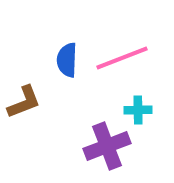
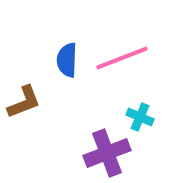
cyan cross: moved 2 px right, 7 px down; rotated 24 degrees clockwise
purple cross: moved 7 px down
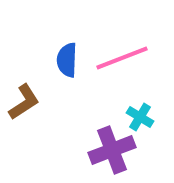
brown L-shape: rotated 12 degrees counterclockwise
cyan cross: rotated 8 degrees clockwise
purple cross: moved 5 px right, 3 px up
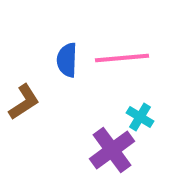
pink line: rotated 16 degrees clockwise
purple cross: rotated 15 degrees counterclockwise
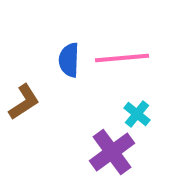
blue semicircle: moved 2 px right
cyan cross: moved 3 px left, 3 px up; rotated 8 degrees clockwise
purple cross: moved 2 px down
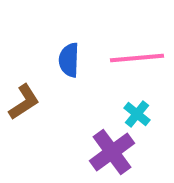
pink line: moved 15 px right
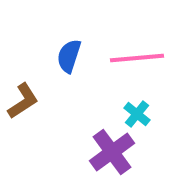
blue semicircle: moved 4 px up; rotated 16 degrees clockwise
brown L-shape: moved 1 px left, 1 px up
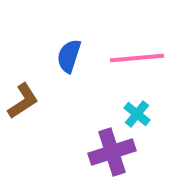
purple cross: rotated 18 degrees clockwise
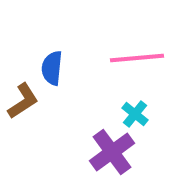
blue semicircle: moved 17 px left, 12 px down; rotated 12 degrees counterclockwise
cyan cross: moved 2 px left
purple cross: rotated 18 degrees counterclockwise
